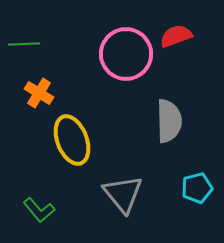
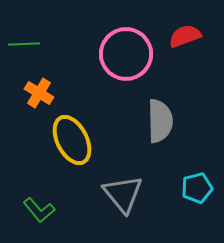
red semicircle: moved 9 px right
gray semicircle: moved 9 px left
yellow ellipse: rotated 6 degrees counterclockwise
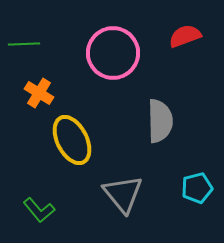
pink circle: moved 13 px left, 1 px up
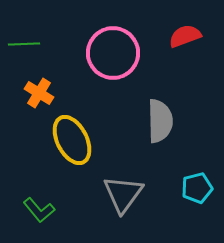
gray triangle: rotated 15 degrees clockwise
